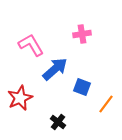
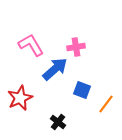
pink cross: moved 6 px left, 13 px down
blue square: moved 3 px down
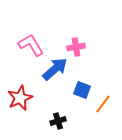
orange line: moved 3 px left
black cross: moved 1 px up; rotated 35 degrees clockwise
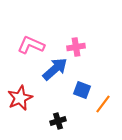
pink L-shape: rotated 36 degrees counterclockwise
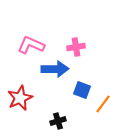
blue arrow: rotated 40 degrees clockwise
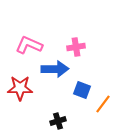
pink L-shape: moved 2 px left
red star: moved 10 px up; rotated 25 degrees clockwise
